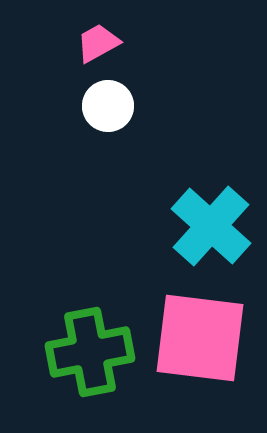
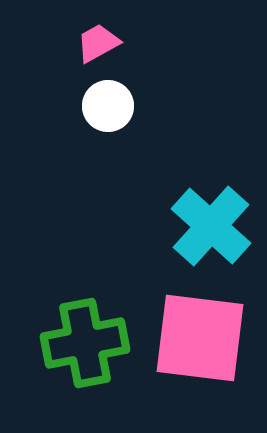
green cross: moved 5 px left, 9 px up
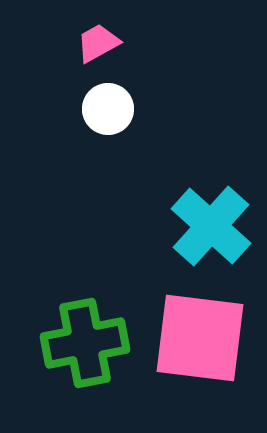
white circle: moved 3 px down
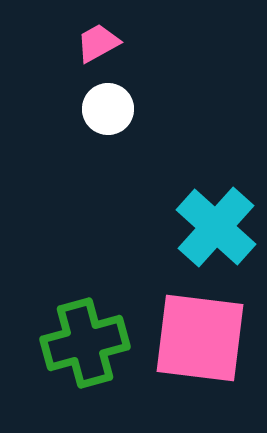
cyan cross: moved 5 px right, 1 px down
green cross: rotated 4 degrees counterclockwise
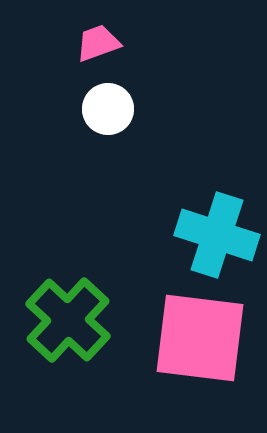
pink trapezoid: rotated 9 degrees clockwise
cyan cross: moved 1 px right, 8 px down; rotated 24 degrees counterclockwise
green cross: moved 17 px left, 23 px up; rotated 32 degrees counterclockwise
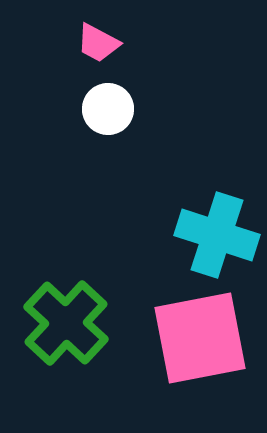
pink trapezoid: rotated 132 degrees counterclockwise
green cross: moved 2 px left, 3 px down
pink square: rotated 18 degrees counterclockwise
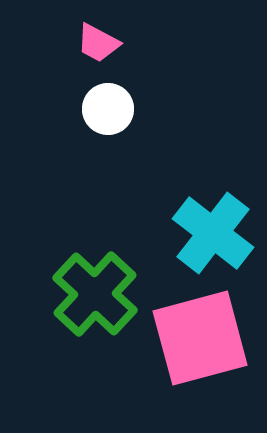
cyan cross: moved 4 px left, 2 px up; rotated 20 degrees clockwise
green cross: moved 29 px right, 29 px up
pink square: rotated 4 degrees counterclockwise
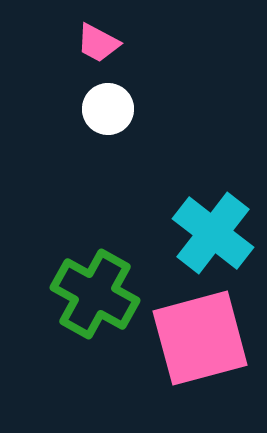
green cross: rotated 14 degrees counterclockwise
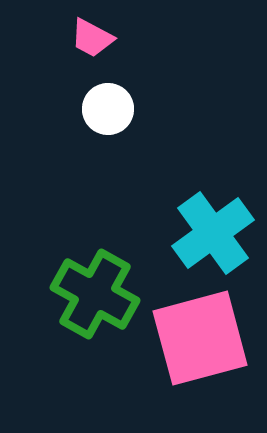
pink trapezoid: moved 6 px left, 5 px up
cyan cross: rotated 16 degrees clockwise
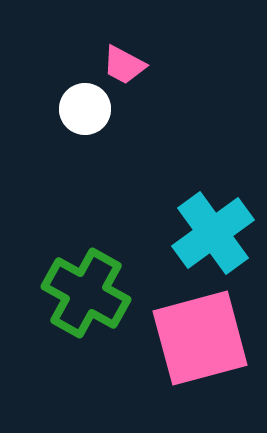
pink trapezoid: moved 32 px right, 27 px down
white circle: moved 23 px left
green cross: moved 9 px left, 1 px up
